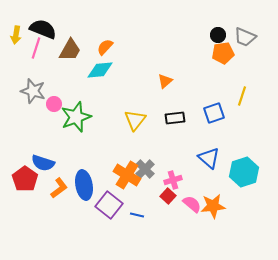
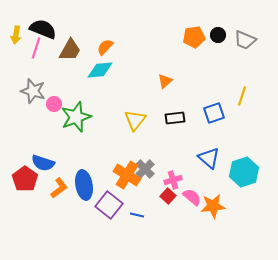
gray trapezoid: moved 3 px down
orange pentagon: moved 29 px left, 16 px up
pink semicircle: moved 7 px up
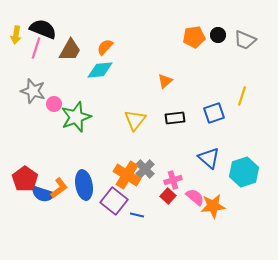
blue semicircle: moved 31 px down
pink semicircle: moved 3 px right
purple square: moved 5 px right, 4 px up
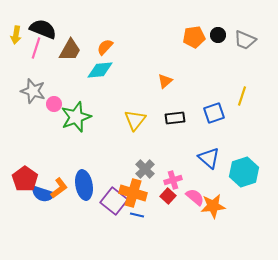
orange cross: moved 6 px right, 18 px down; rotated 16 degrees counterclockwise
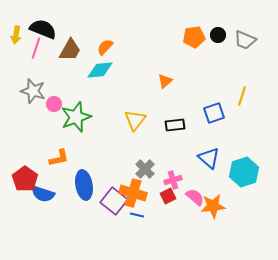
black rectangle: moved 7 px down
orange L-shape: moved 30 px up; rotated 25 degrees clockwise
red square: rotated 21 degrees clockwise
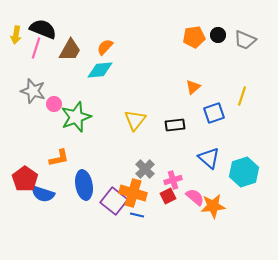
orange triangle: moved 28 px right, 6 px down
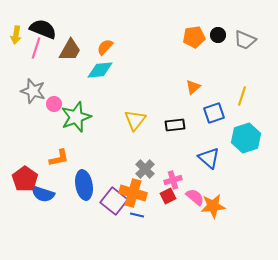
cyan hexagon: moved 2 px right, 34 px up
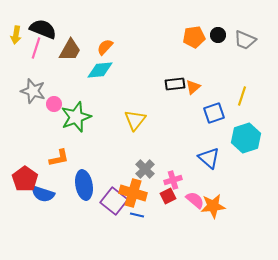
black rectangle: moved 41 px up
pink semicircle: moved 3 px down
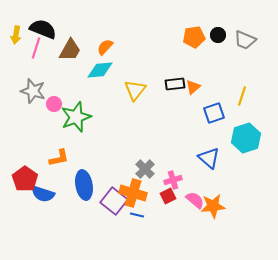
yellow triangle: moved 30 px up
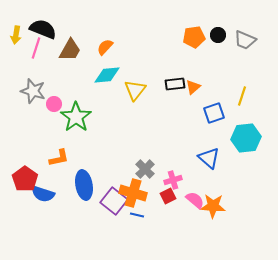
cyan diamond: moved 7 px right, 5 px down
green star: rotated 16 degrees counterclockwise
cyan hexagon: rotated 12 degrees clockwise
orange star: rotated 10 degrees clockwise
